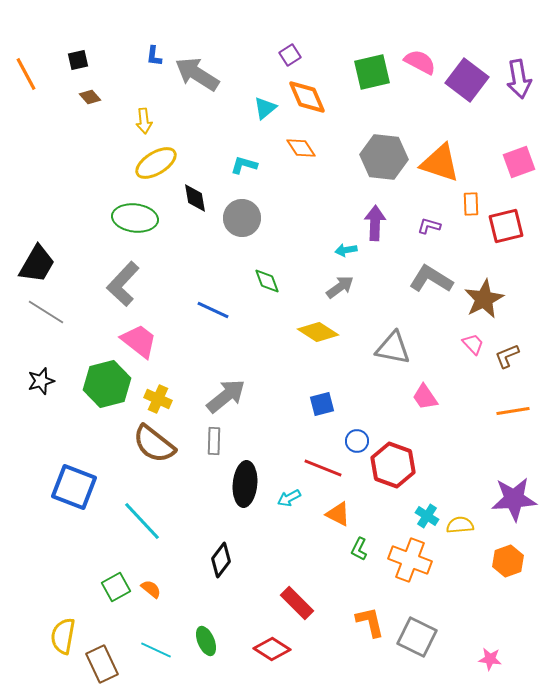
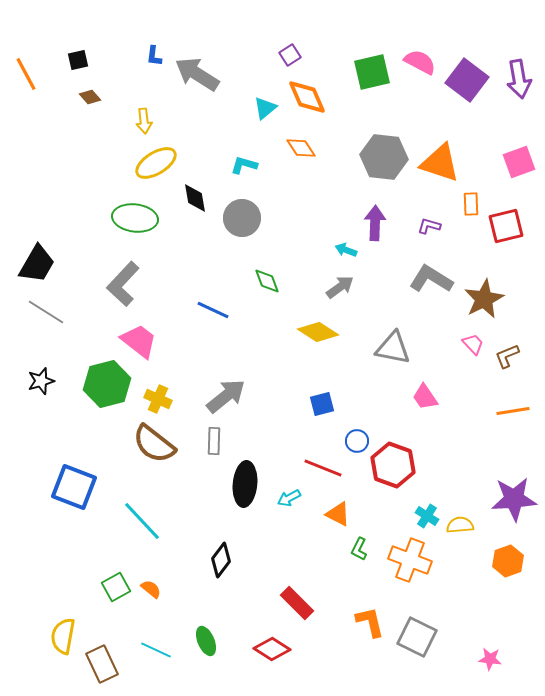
cyan arrow at (346, 250): rotated 30 degrees clockwise
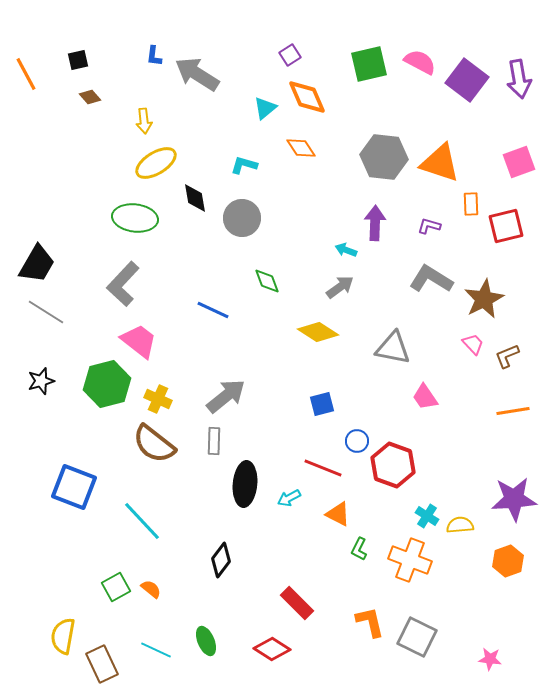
green square at (372, 72): moved 3 px left, 8 px up
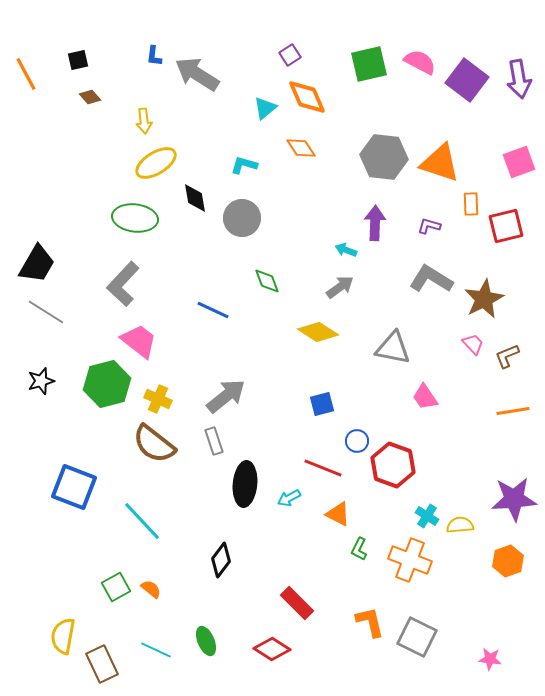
gray rectangle at (214, 441): rotated 20 degrees counterclockwise
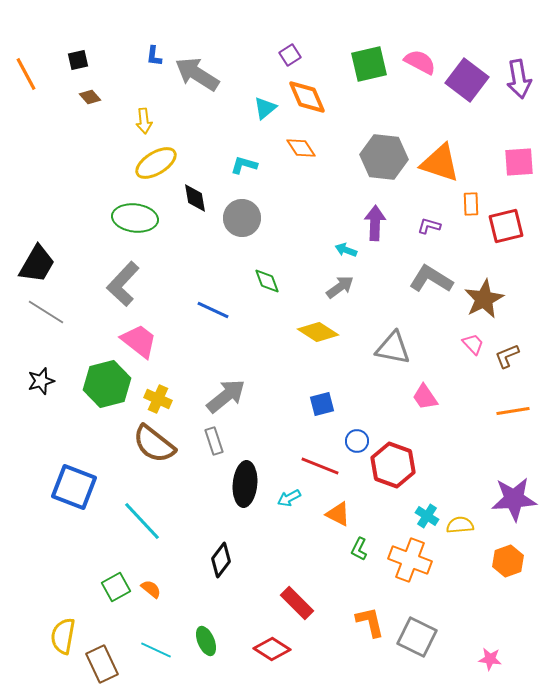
pink square at (519, 162): rotated 16 degrees clockwise
red line at (323, 468): moved 3 px left, 2 px up
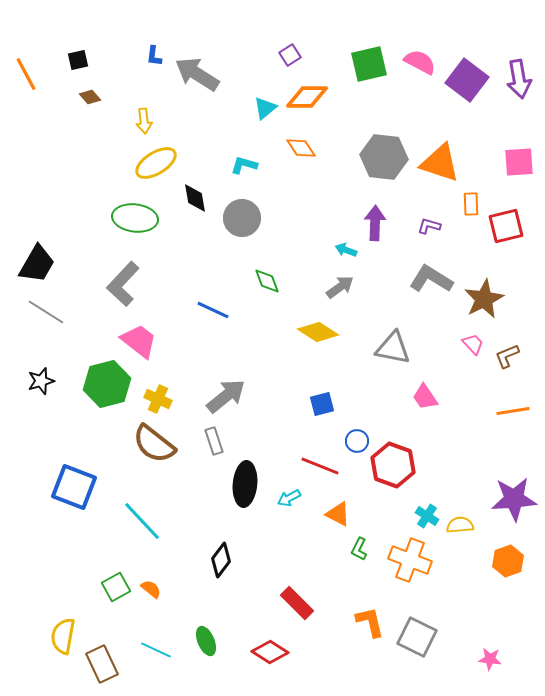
orange diamond at (307, 97): rotated 66 degrees counterclockwise
red diamond at (272, 649): moved 2 px left, 3 px down
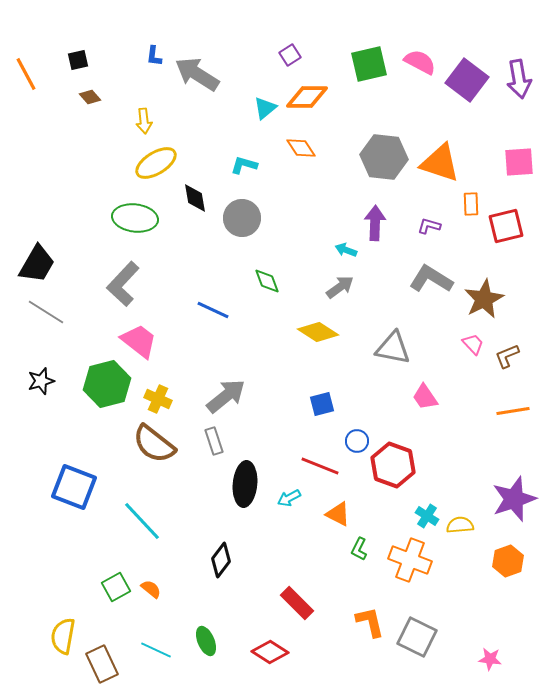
purple star at (514, 499): rotated 15 degrees counterclockwise
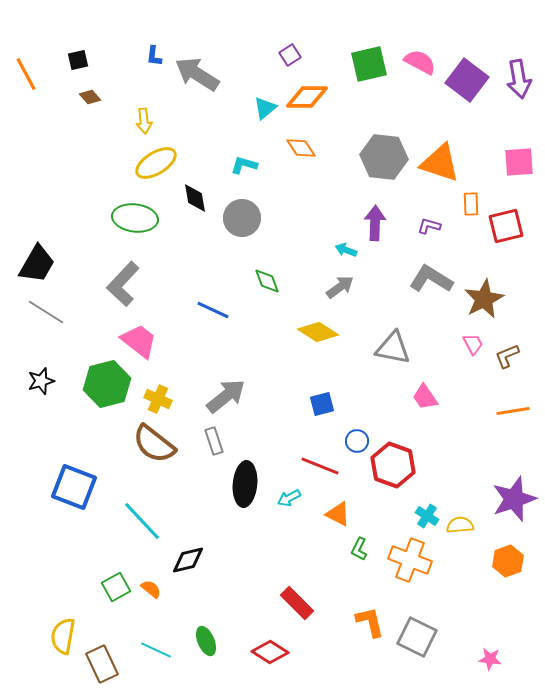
pink trapezoid at (473, 344): rotated 15 degrees clockwise
black diamond at (221, 560): moved 33 px left; rotated 40 degrees clockwise
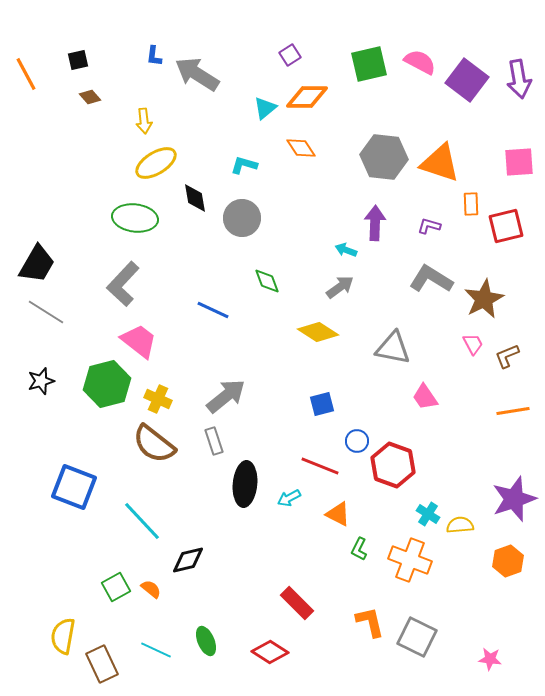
cyan cross at (427, 516): moved 1 px right, 2 px up
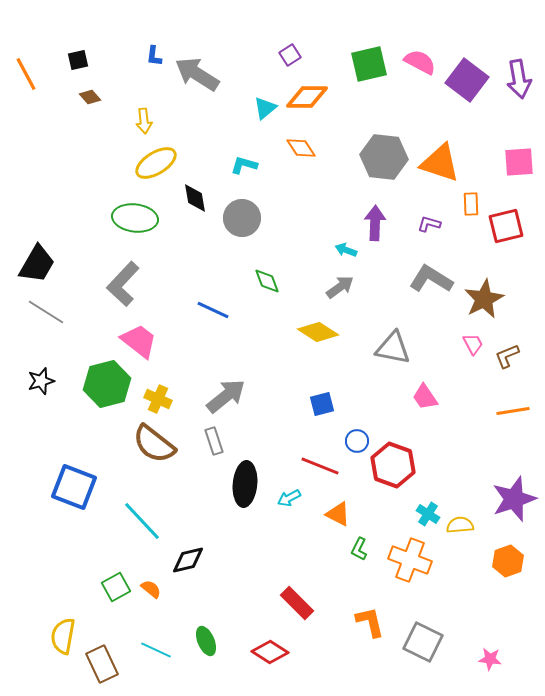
purple L-shape at (429, 226): moved 2 px up
gray square at (417, 637): moved 6 px right, 5 px down
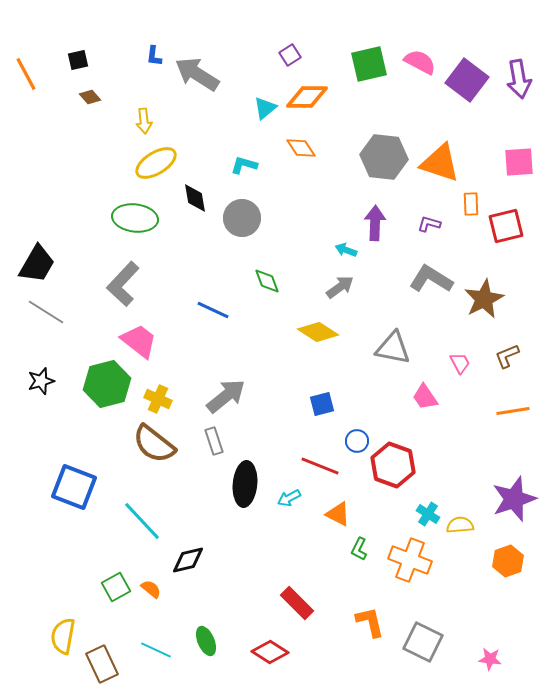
pink trapezoid at (473, 344): moved 13 px left, 19 px down
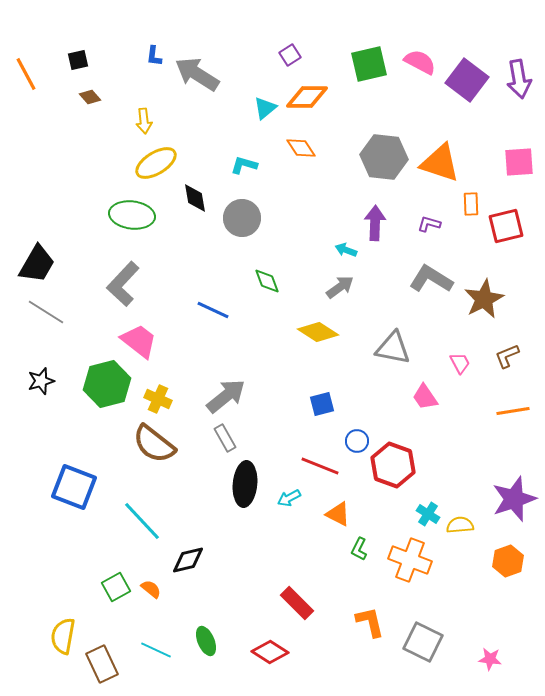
green ellipse at (135, 218): moved 3 px left, 3 px up
gray rectangle at (214, 441): moved 11 px right, 3 px up; rotated 12 degrees counterclockwise
